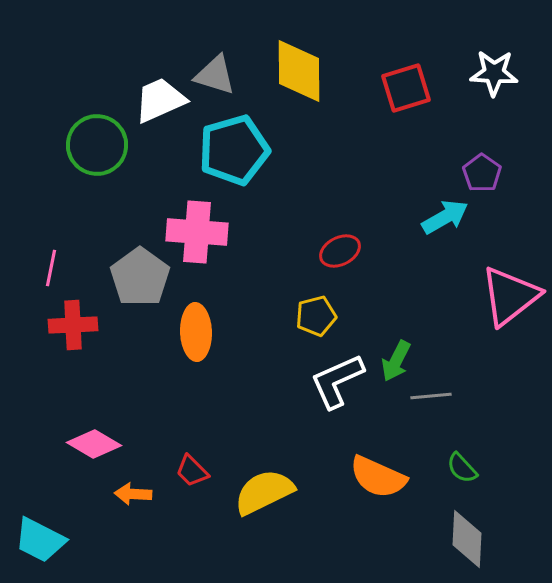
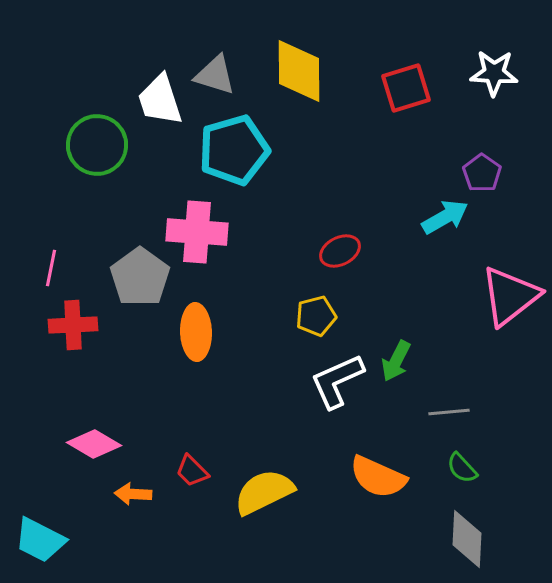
white trapezoid: rotated 84 degrees counterclockwise
gray line: moved 18 px right, 16 px down
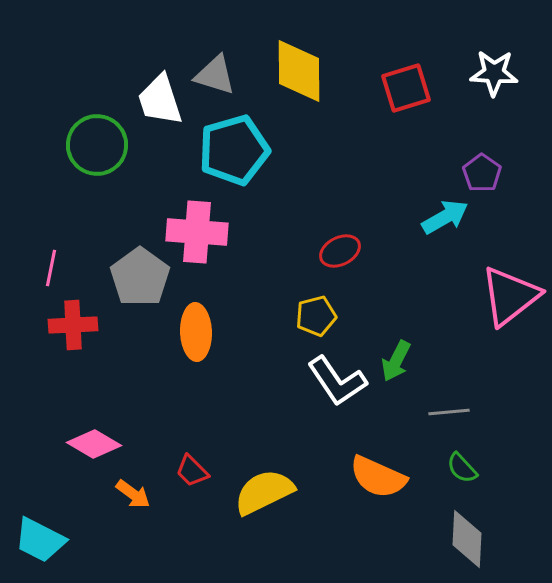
white L-shape: rotated 100 degrees counterclockwise
orange arrow: rotated 147 degrees counterclockwise
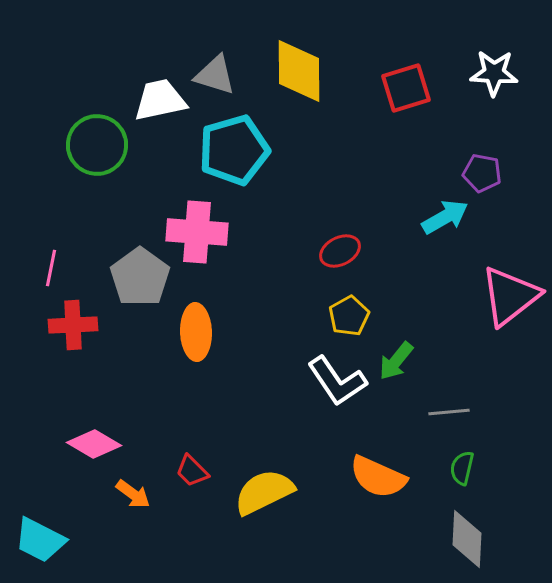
white trapezoid: rotated 96 degrees clockwise
purple pentagon: rotated 24 degrees counterclockwise
yellow pentagon: moved 33 px right; rotated 15 degrees counterclockwise
green arrow: rotated 12 degrees clockwise
green semicircle: rotated 56 degrees clockwise
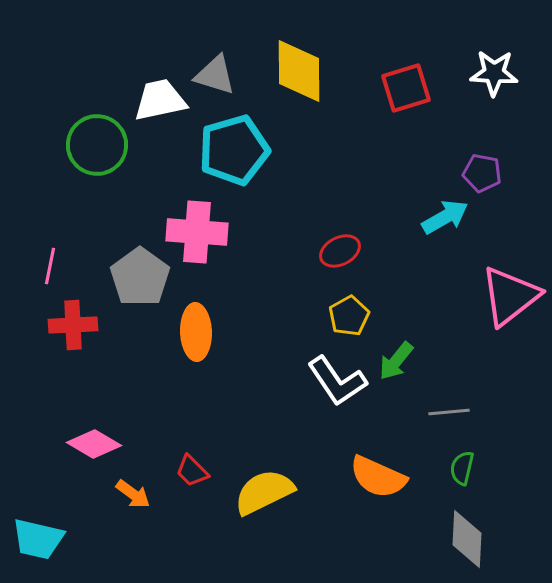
pink line: moved 1 px left, 2 px up
cyan trapezoid: moved 2 px left, 1 px up; rotated 14 degrees counterclockwise
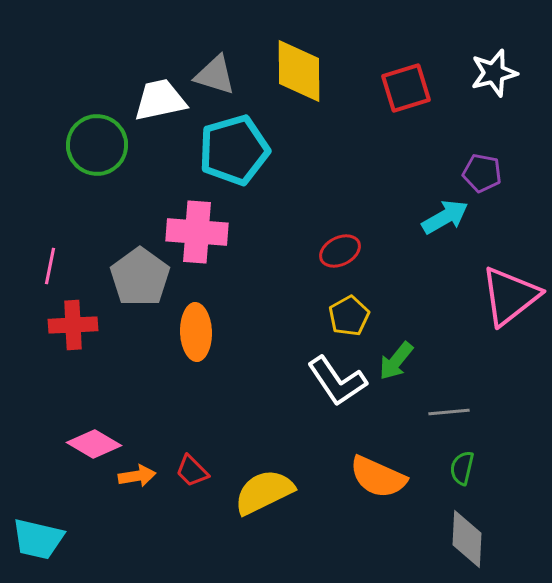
white star: rotated 18 degrees counterclockwise
orange arrow: moved 4 px right, 18 px up; rotated 45 degrees counterclockwise
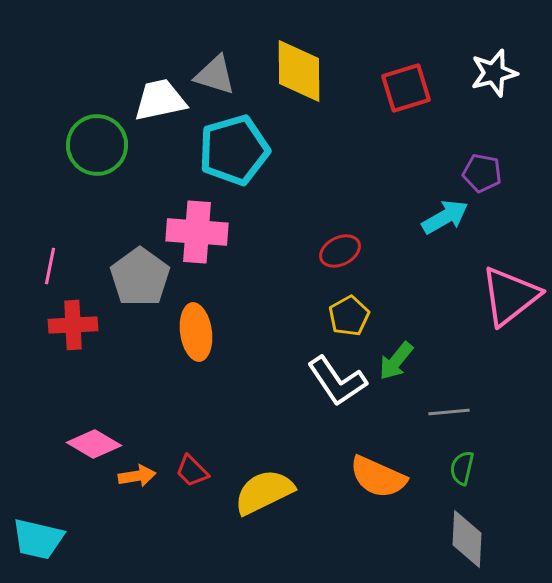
orange ellipse: rotated 6 degrees counterclockwise
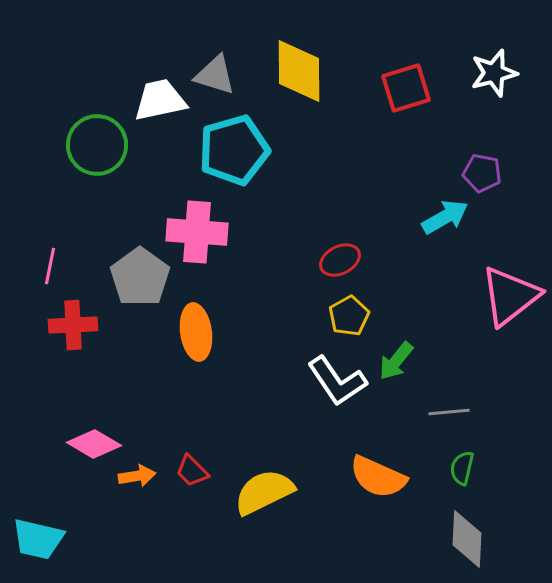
red ellipse: moved 9 px down
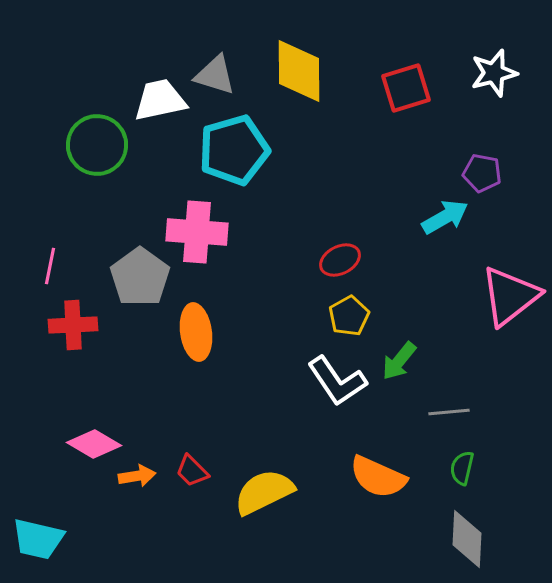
green arrow: moved 3 px right
